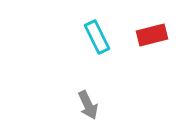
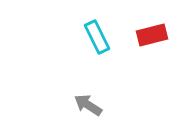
gray arrow: rotated 148 degrees clockwise
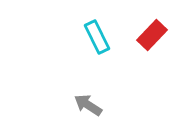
red rectangle: rotated 32 degrees counterclockwise
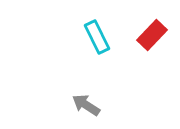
gray arrow: moved 2 px left
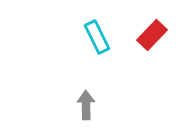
gray arrow: rotated 56 degrees clockwise
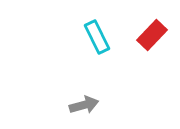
gray arrow: moved 2 px left; rotated 76 degrees clockwise
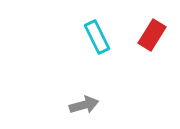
red rectangle: rotated 12 degrees counterclockwise
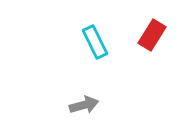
cyan rectangle: moved 2 px left, 5 px down
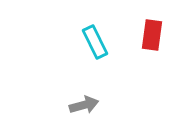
red rectangle: rotated 24 degrees counterclockwise
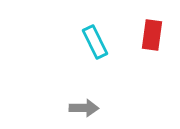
gray arrow: moved 3 px down; rotated 16 degrees clockwise
